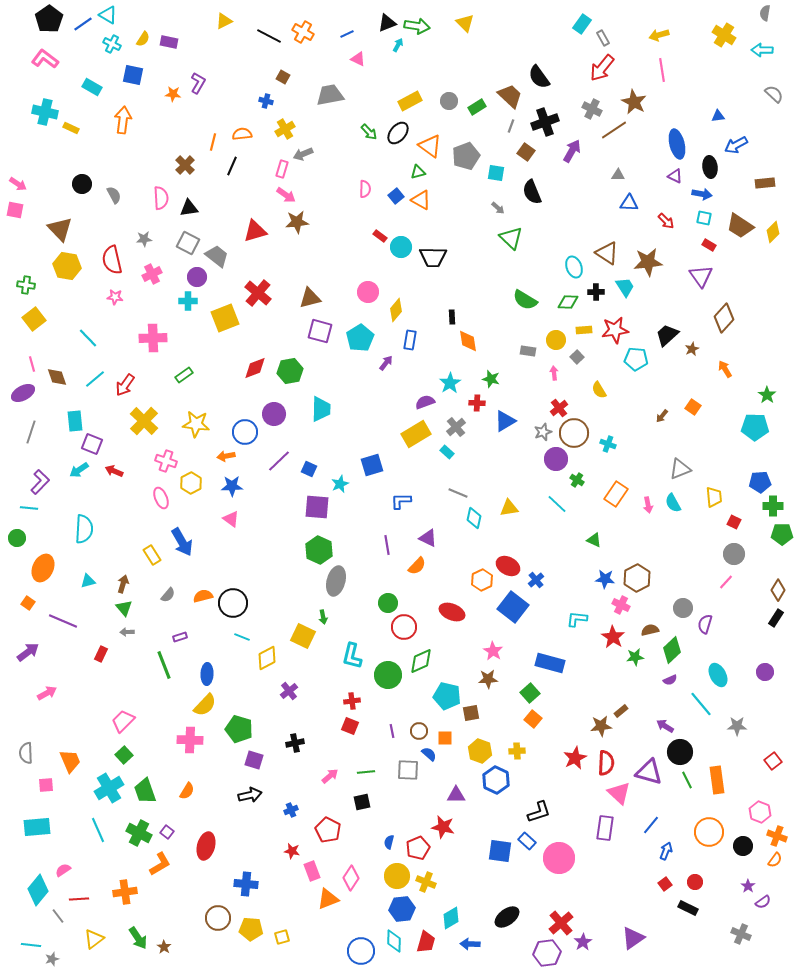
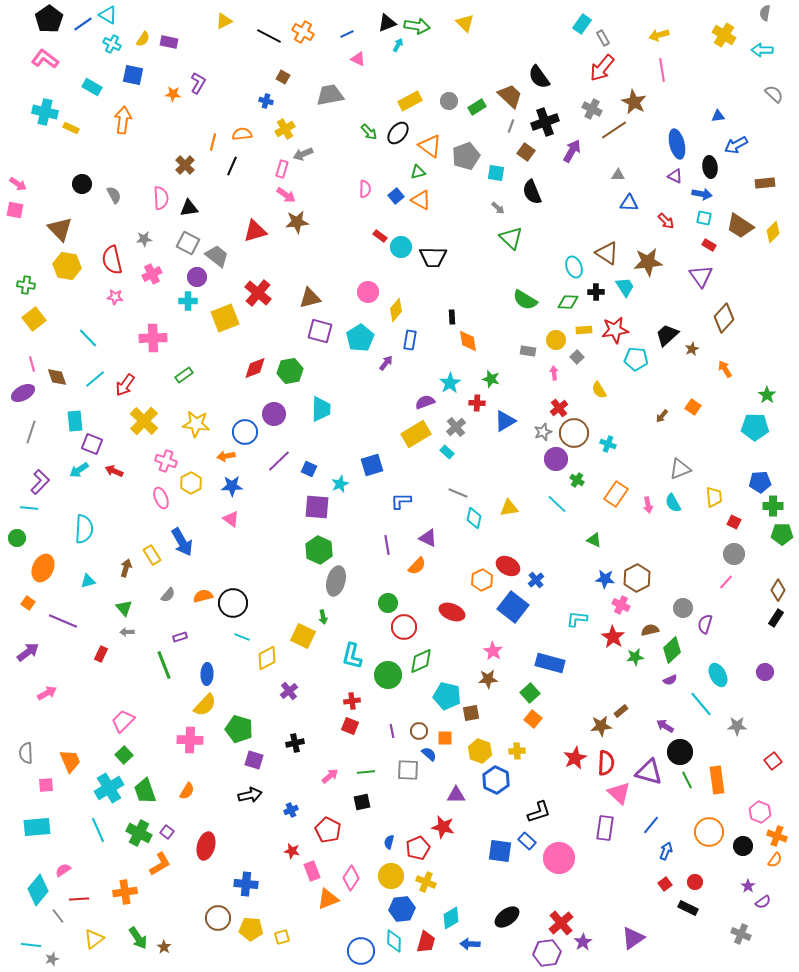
brown arrow at (123, 584): moved 3 px right, 16 px up
yellow circle at (397, 876): moved 6 px left
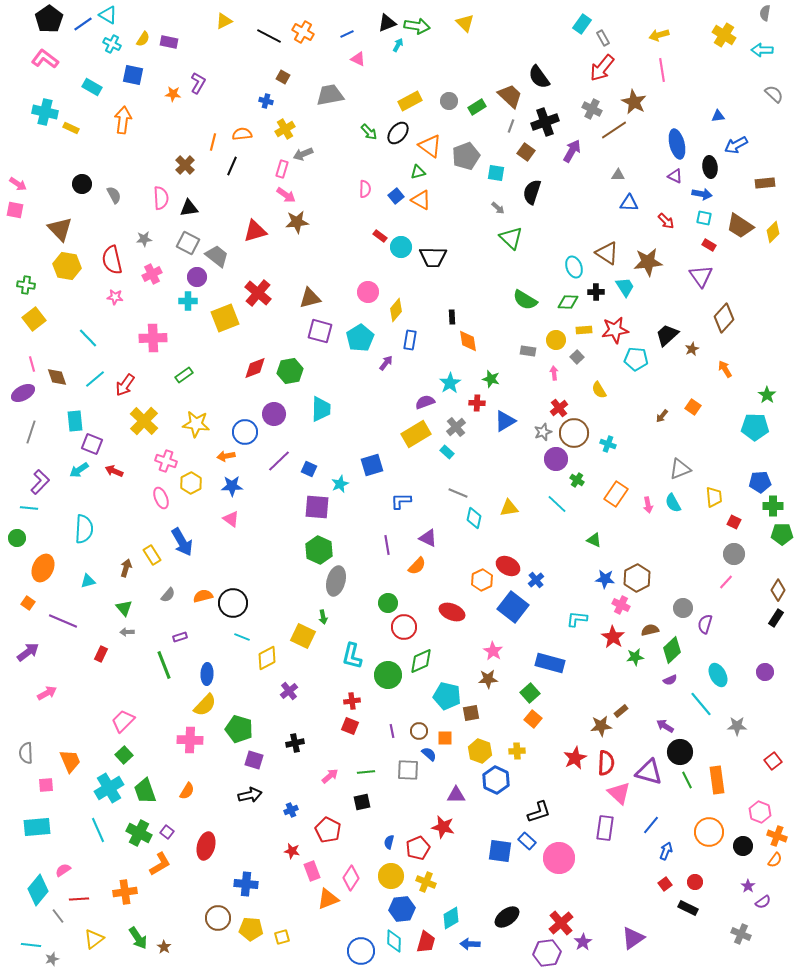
black semicircle at (532, 192): rotated 40 degrees clockwise
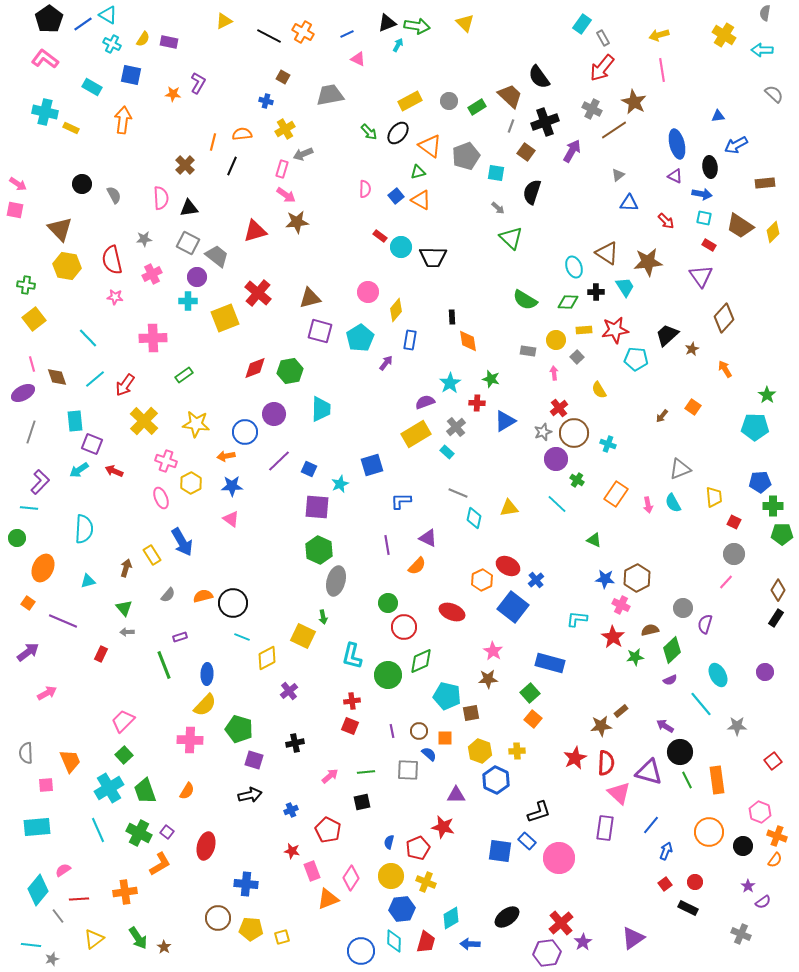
blue square at (133, 75): moved 2 px left
gray triangle at (618, 175): rotated 40 degrees counterclockwise
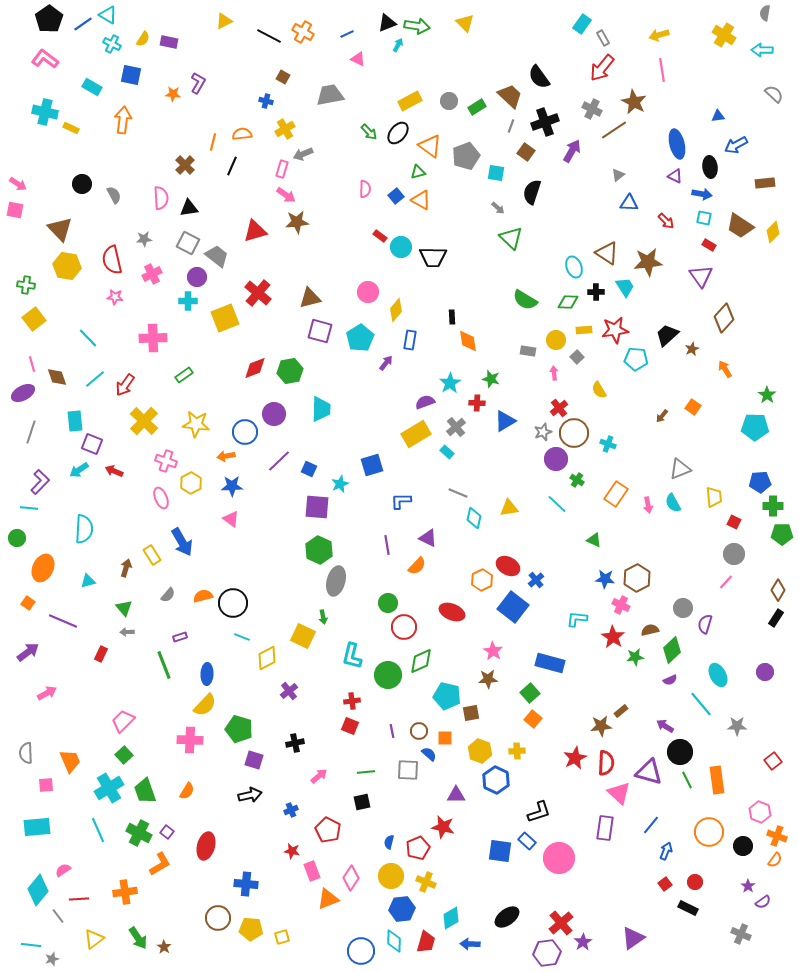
pink arrow at (330, 776): moved 11 px left
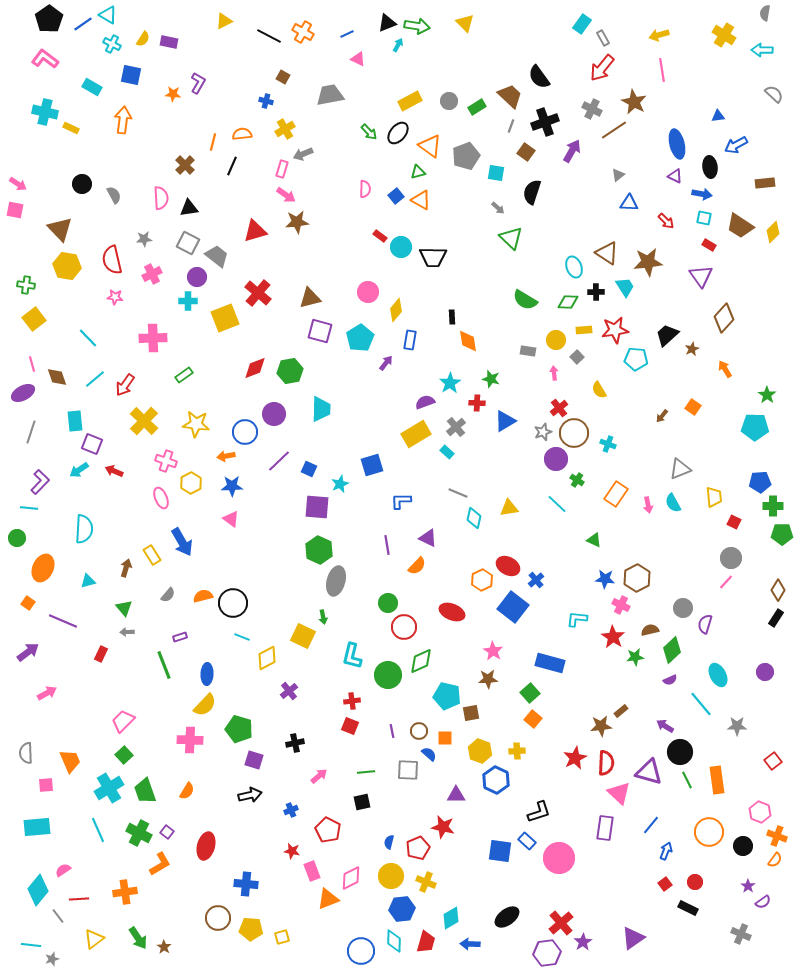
gray circle at (734, 554): moved 3 px left, 4 px down
pink diamond at (351, 878): rotated 30 degrees clockwise
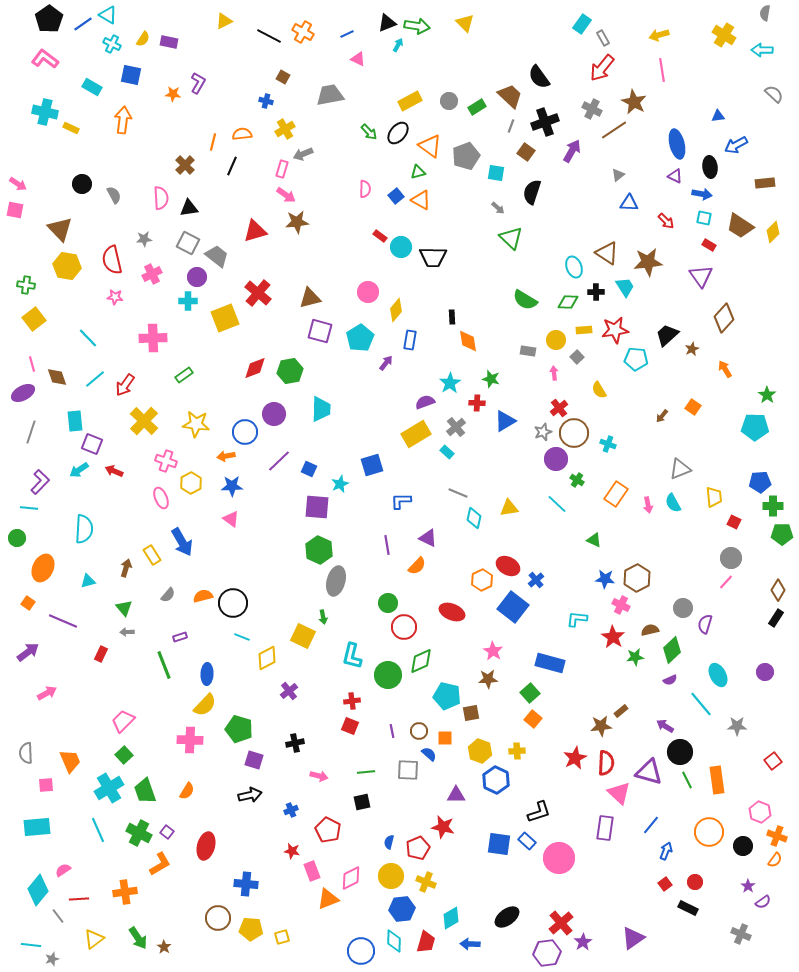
pink arrow at (319, 776): rotated 54 degrees clockwise
blue square at (500, 851): moved 1 px left, 7 px up
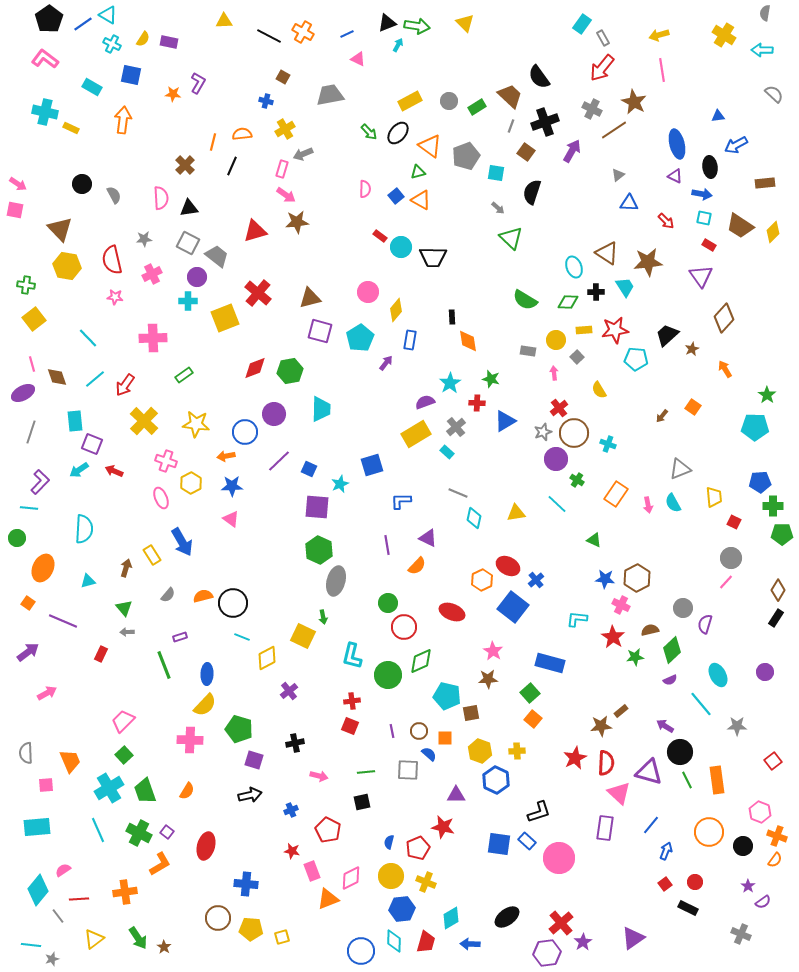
yellow triangle at (224, 21): rotated 24 degrees clockwise
yellow triangle at (509, 508): moved 7 px right, 5 px down
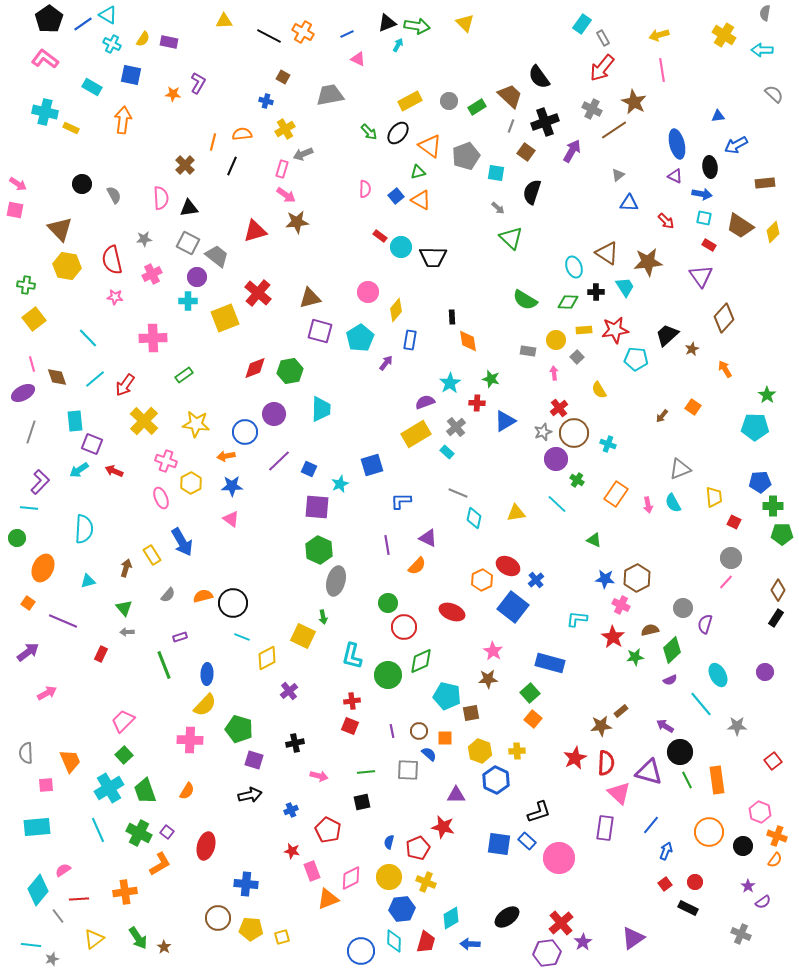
yellow circle at (391, 876): moved 2 px left, 1 px down
